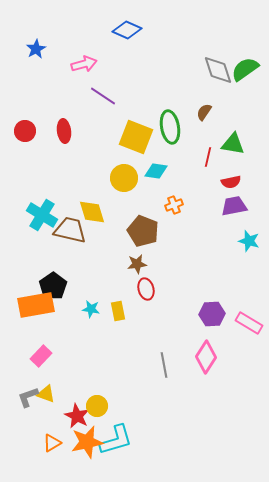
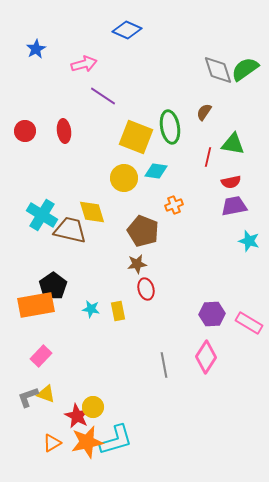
yellow circle at (97, 406): moved 4 px left, 1 px down
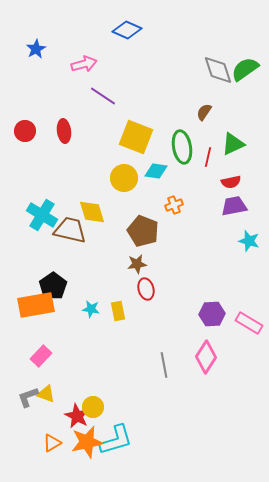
green ellipse at (170, 127): moved 12 px right, 20 px down
green triangle at (233, 144): rotated 35 degrees counterclockwise
